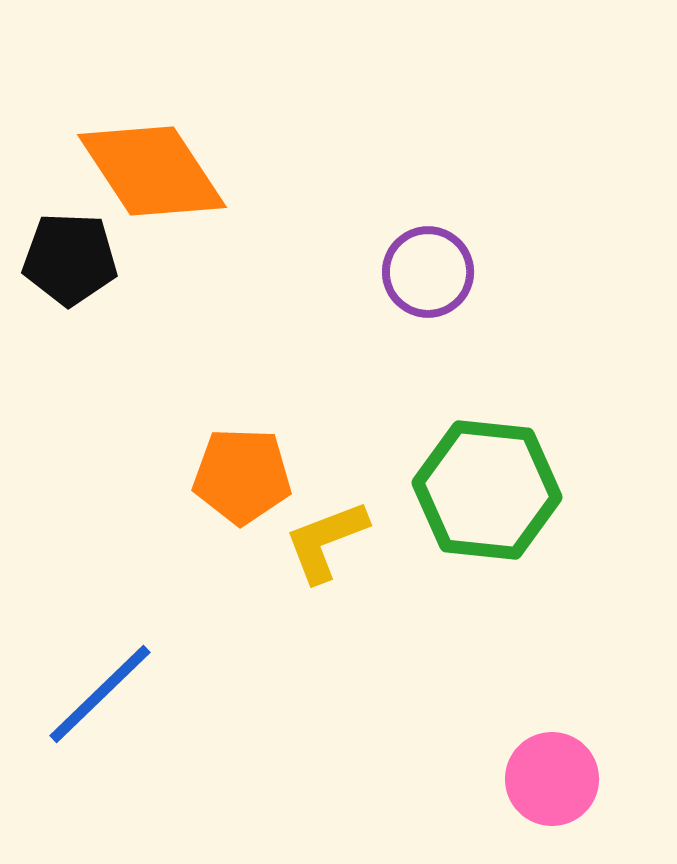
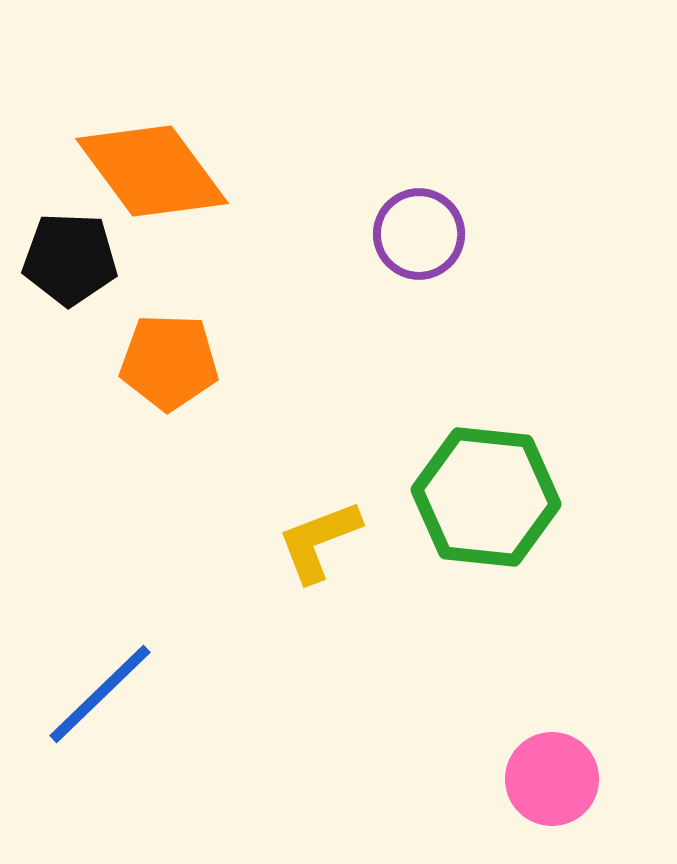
orange diamond: rotated 3 degrees counterclockwise
purple circle: moved 9 px left, 38 px up
orange pentagon: moved 73 px left, 114 px up
green hexagon: moved 1 px left, 7 px down
yellow L-shape: moved 7 px left
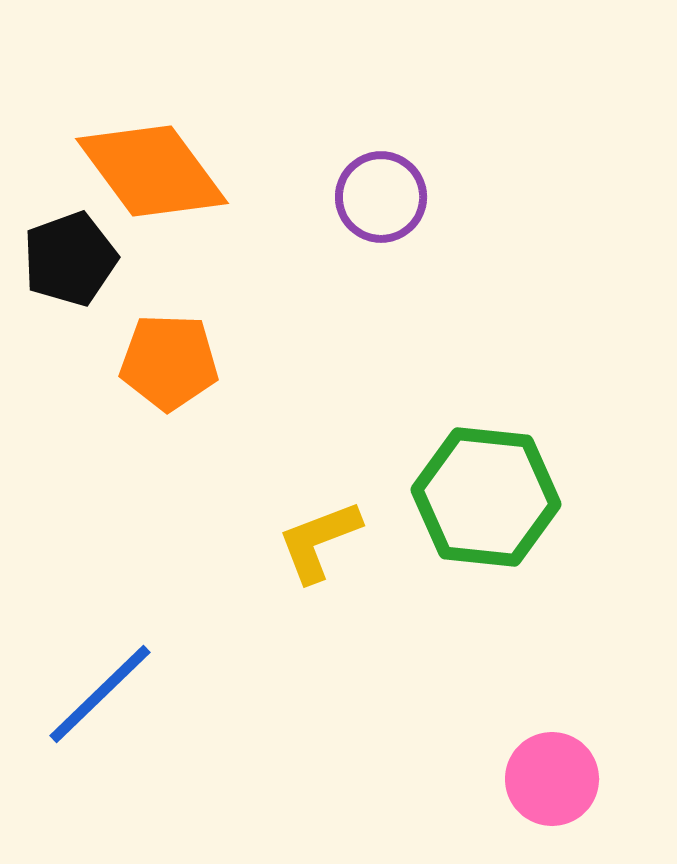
purple circle: moved 38 px left, 37 px up
black pentagon: rotated 22 degrees counterclockwise
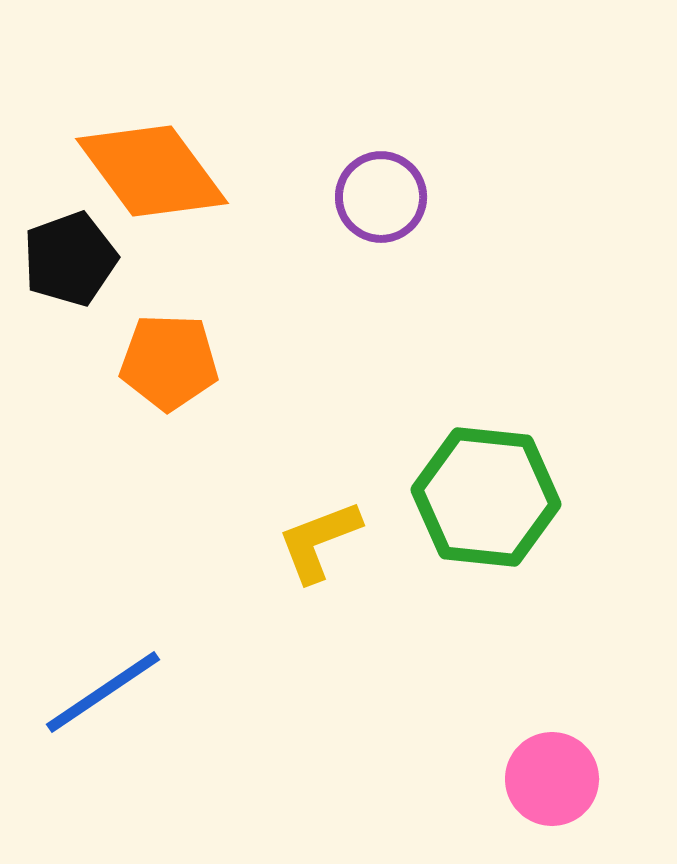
blue line: moved 3 px right, 2 px up; rotated 10 degrees clockwise
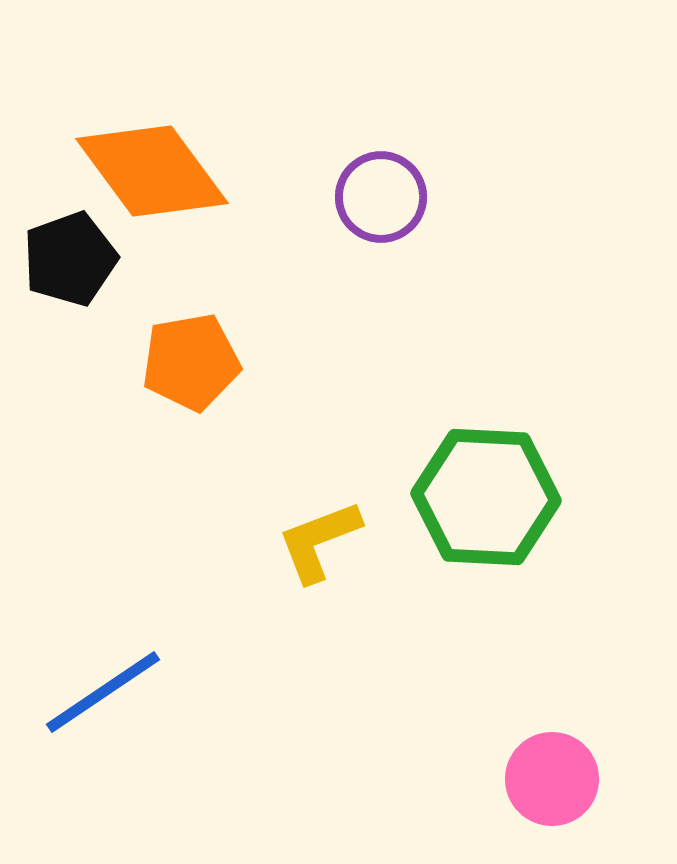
orange pentagon: moved 22 px right; rotated 12 degrees counterclockwise
green hexagon: rotated 3 degrees counterclockwise
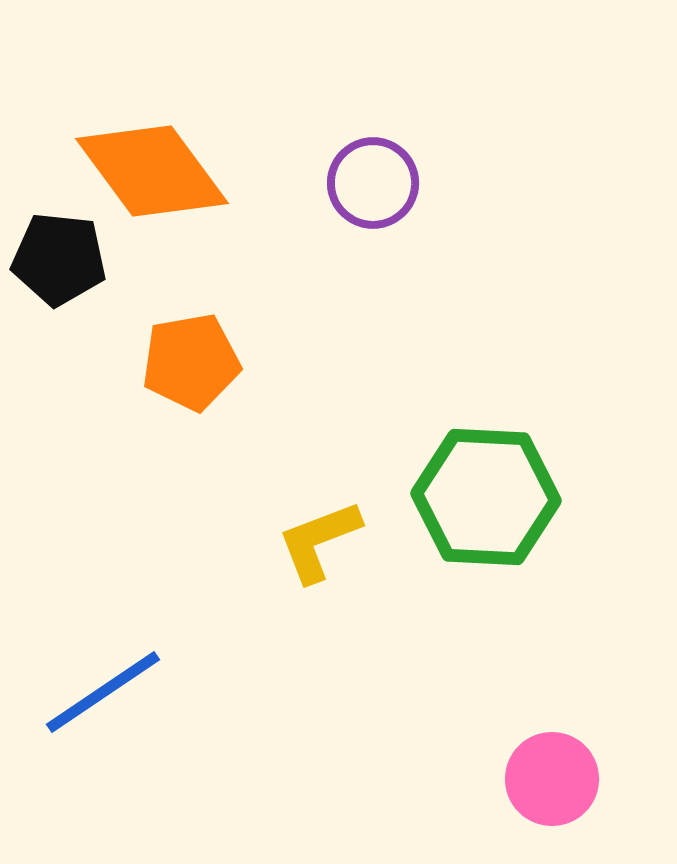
purple circle: moved 8 px left, 14 px up
black pentagon: moved 11 px left; rotated 26 degrees clockwise
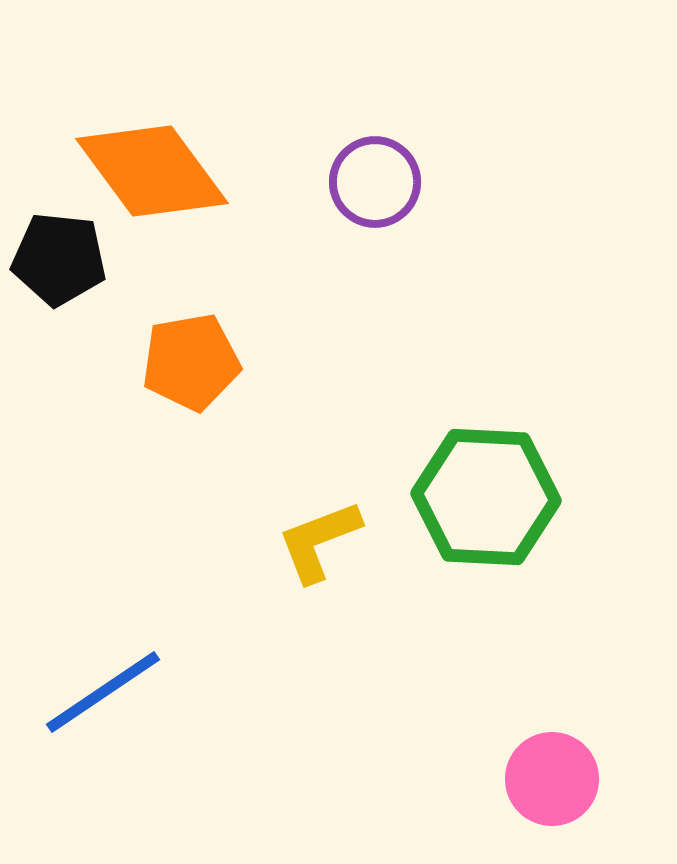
purple circle: moved 2 px right, 1 px up
